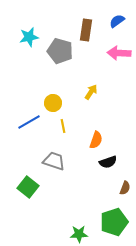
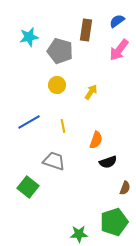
pink arrow: moved 3 px up; rotated 55 degrees counterclockwise
yellow circle: moved 4 px right, 18 px up
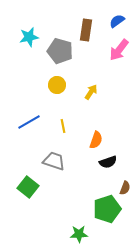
green pentagon: moved 7 px left, 13 px up
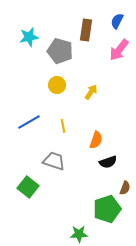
blue semicircle: rotated 28 degrees counterclockwise
